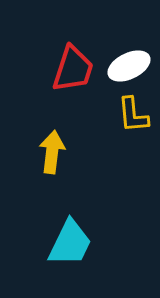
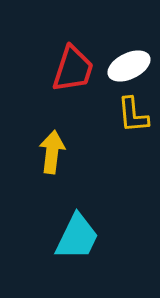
cyan trapezoid: moved 7 px right, 6 px up
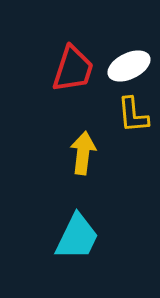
yellow arrow: moved 31 px right, 1 px down
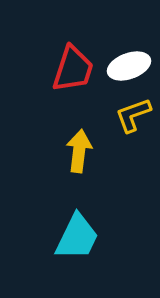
white ellipse: rotated 6 degrees clockwise
yellow L-shape: rotated 75 degrees clockwise
yellow arrow: moved 4 px left, 2 px up
